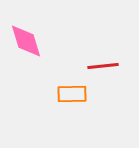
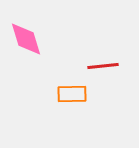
pink diamond: moved 2 px up
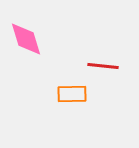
red line: rotated 12 degrees clockwise
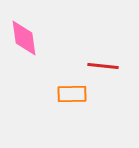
pink diamond: moved 2 px left, 1 px up; rotated 9 degrees clockwise
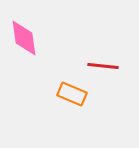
orange rectangle: rotated 24 degrees clockwise
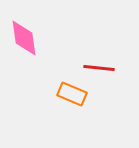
red line: moved 4 px left, 2 px down
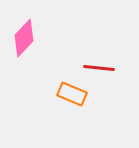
pink diamond: rotated 51 degrees clockwise
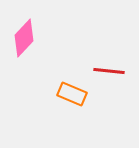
red line: moved 10 px right, 3 px down
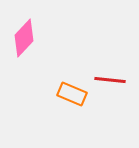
red line: moved 1 px right, 9 px down
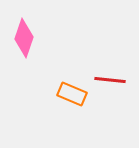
pink diamond: rotated 24 degrees counterclockwise
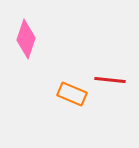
pink diamond: moved 2 px right, 1 px down
